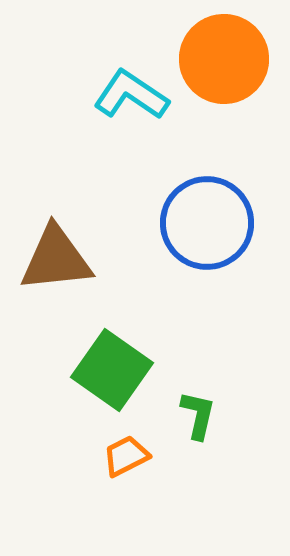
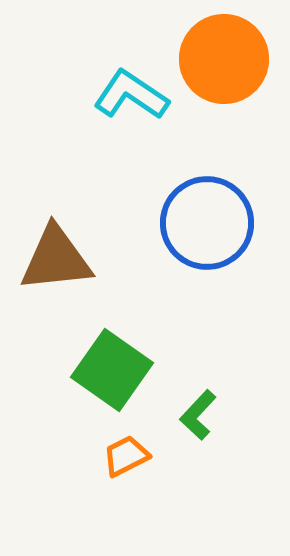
green L-shape: rotated 150 degrees counterclockwise
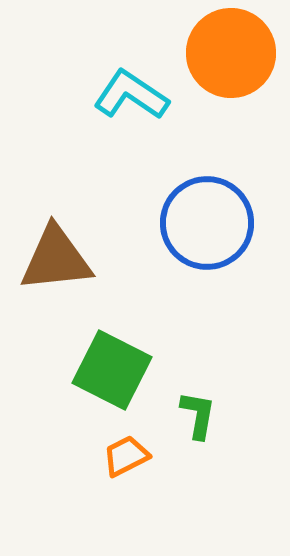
orange circle: moved 7 px right, 6 px up
green square: rotated 8 degrees counterclockwise
green L-shape: rotated 147 degrees clockwise
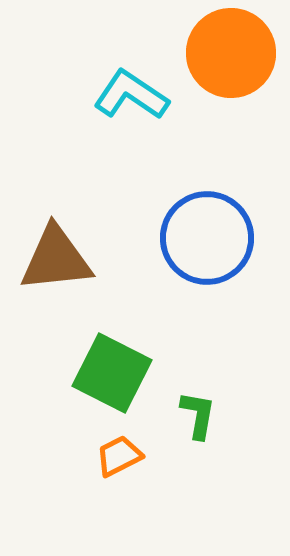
blue circle: moved 15 px down
green square: moved 3 px down
orange trapezoid: moved 7 px left
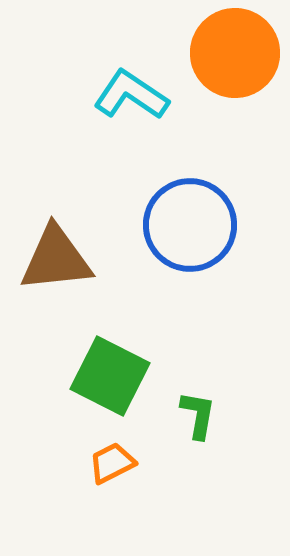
orange circle: moved 4 px right
blue circle: moved 17 px left, 13 px up
green square: moved 2 px left, 3 px down
orange trapezoid: moved 7 px left, 7 px down
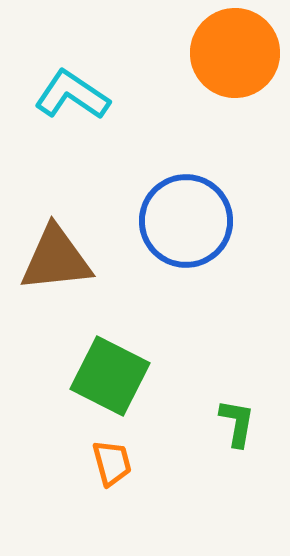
cyan L-shape: moved 59 px left
blue circle: moved 4 px left, 4 px up
green L-shape: moved 39 px right, 8 px down
orange trapezoid: rotated 102 degrees clockwise
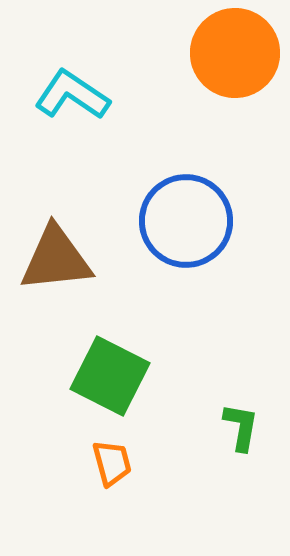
green L-shape: moved 4 px right, 4 px down
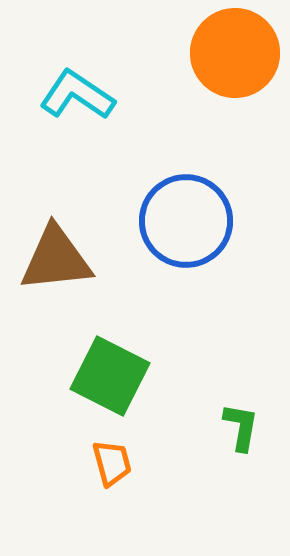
cyan L-shape: moved 5 px right
